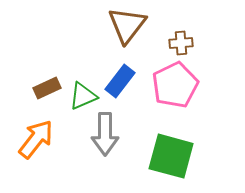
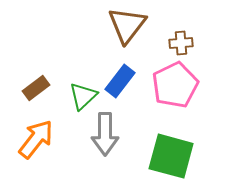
brown rectangle: moved 11 px left; rotated 12 degrees counterclockwise
green triangle: rotated 20 degrees counterclockwise
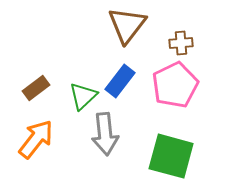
gray arrow: rotated 6 degrees counterclockwise
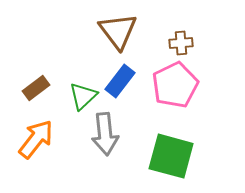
brown triangle: moved 9 px left, 6 px down; rotated 15 degrees counterclockwise
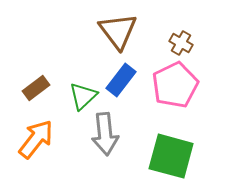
brown cross: rotated 35 degrees clockwise
blue rectangle: moved 1 px right, 1 px up
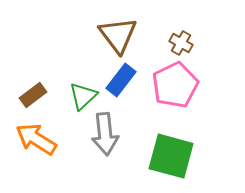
brown triangle: moved 4 px down
brown rectangle: moved 3 px left, 7 px down
orange arrow: rotated 96 degrees counterclockwise
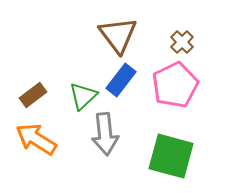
brown cross: moved 1 px right, 1 px up; rotated 15 degrees clockwise
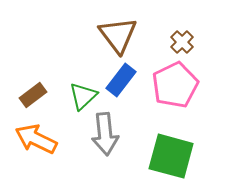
orange arrow: rotated 6 degrees counterclockwise
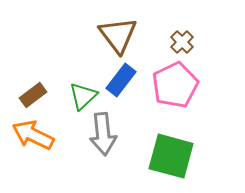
gray arrow: moved 2 px left
orange arrow: moved 3 px left, 4 px up
